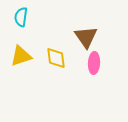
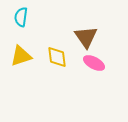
yellow diamond: moved 1 px right, 1 px up
pink ellipse: rotated 65 degrees counterclockwise
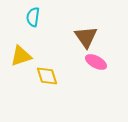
cyan semicircle: moved 12 px right
yellow diamond: moved 10 px left, 19 px down; rotated 10 degrees counterclockwise
pink ellipse: moved 2 px right, 1 px up
